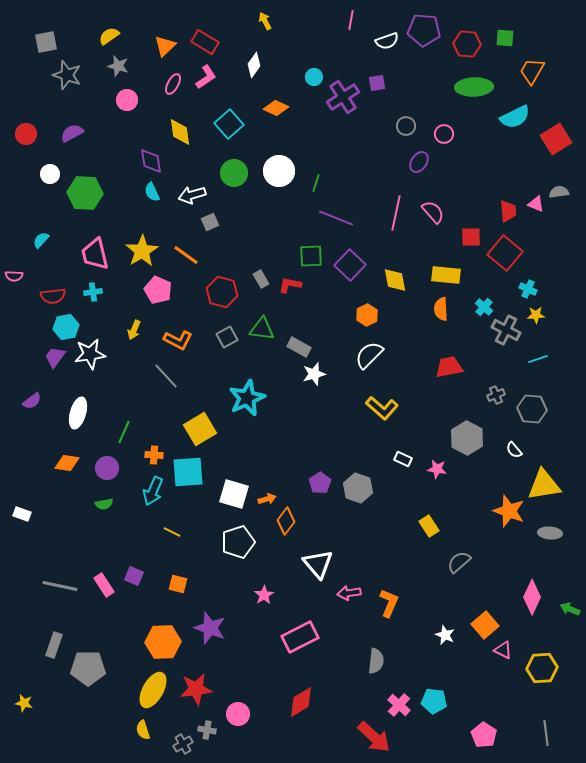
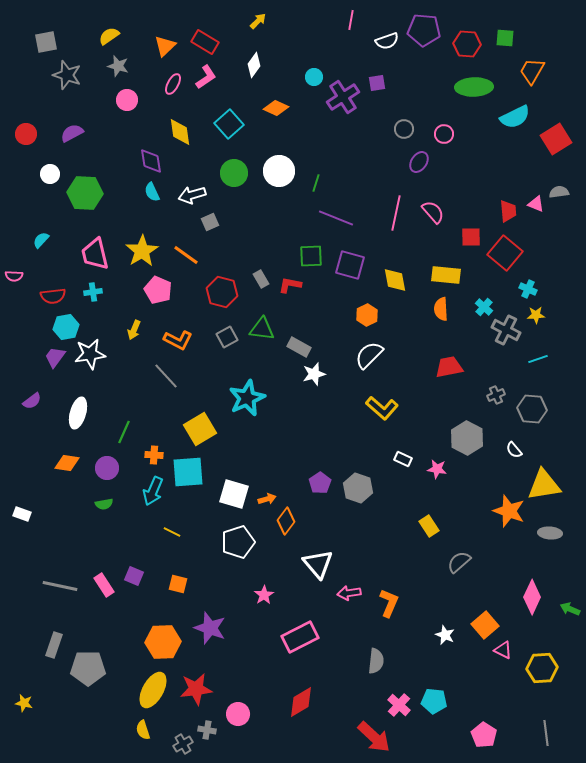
yellow arrow at (265, 21): moved 7 px left; rotated 72 degrees clockwise
gray circle at (406, 126): moved 2 px left, 3 px down
purple square at (350, 265): rotated 28 degrees counterclockwise
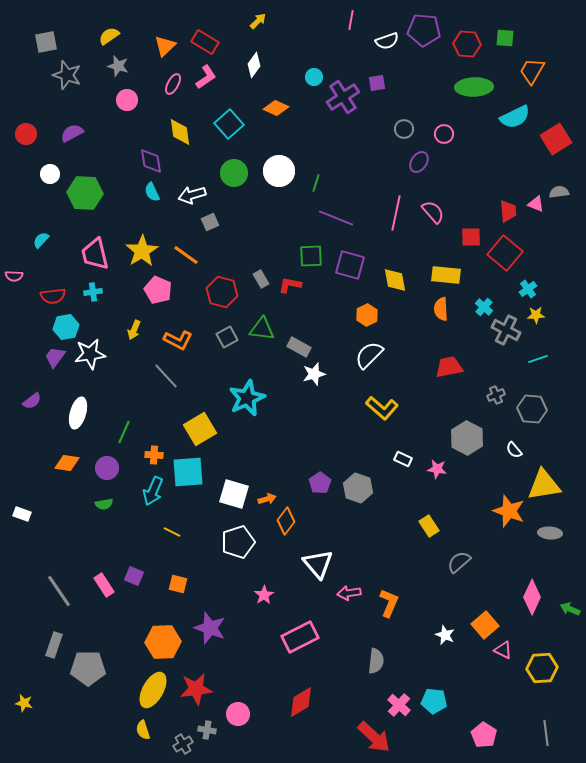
cyan cross at (528, 289): rotated 30 degrees clockwise
gray line at (60, 586): moved 1 px left, 5 px down; rotated 44 degrees clockwise
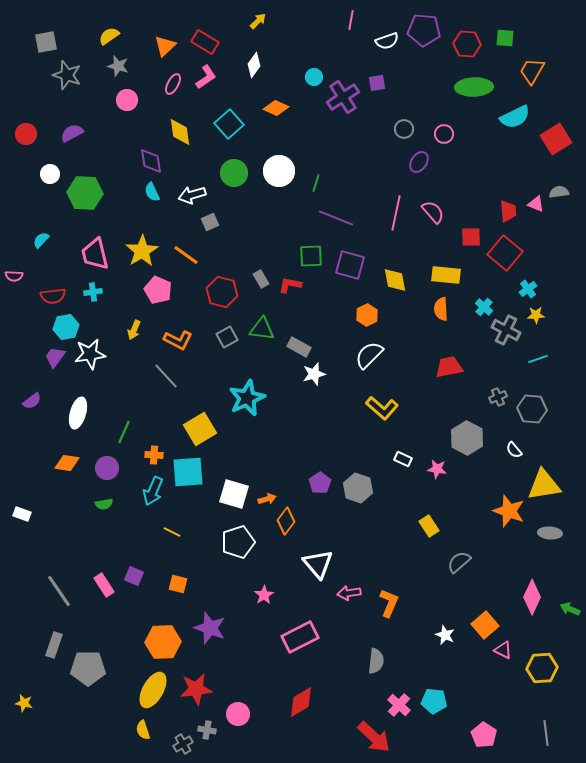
gray cross at (496, 395): moved 2 px right, 2 px down
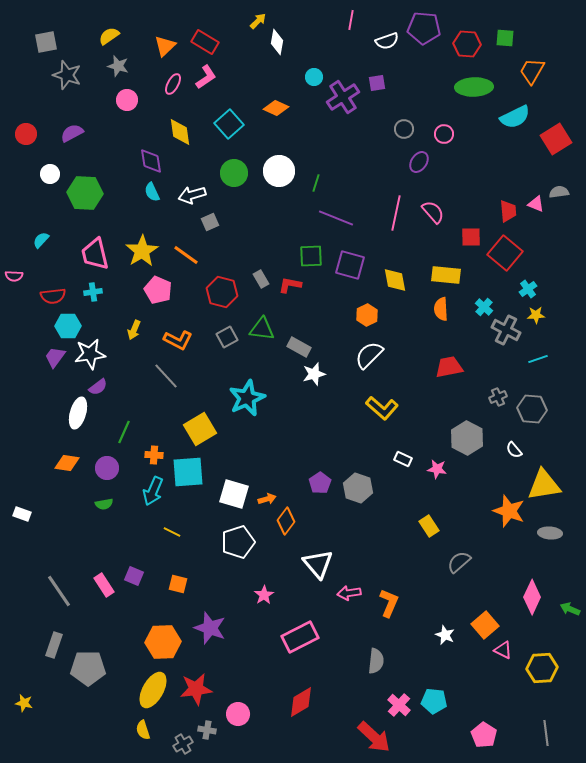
purple pentagon at (424, 30): moved 2 px up
white diamond at (254, 65): moved 23 px right, 23 px up; rotated 25 degrees counterclockwise
cyan hexagon at (66, 327): moved 2 px right, 1 px up; rotated 10 degrees clockwise
purple semicircle at (32, 401): moved 66 px right, 14 px up
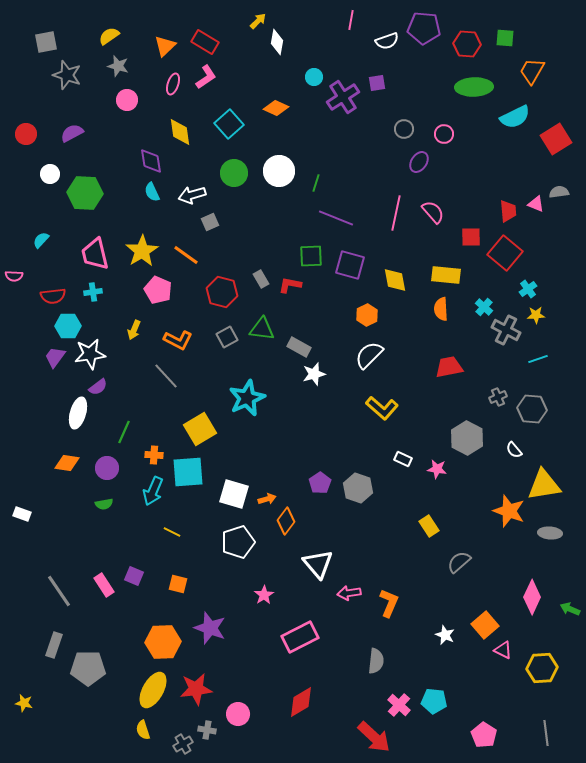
pink ellipse at (173, 84): rotated 10 degrees counterclockwise
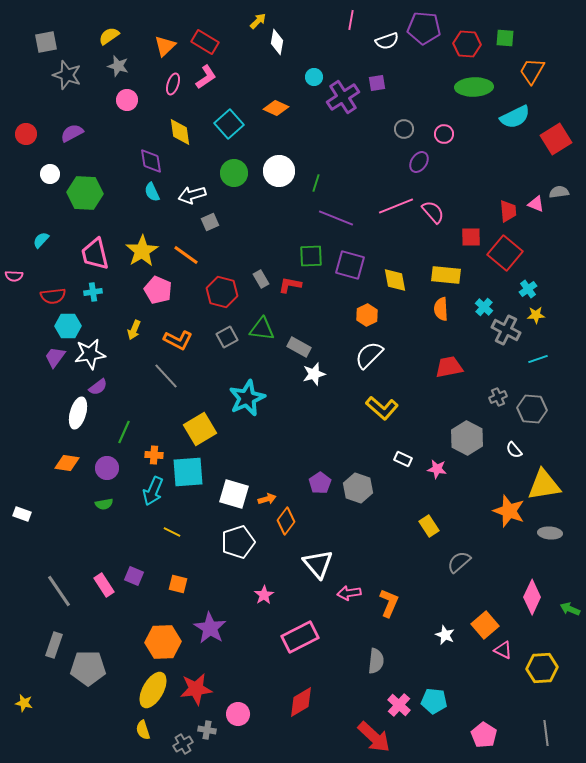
pink line at (396, 213): moved 7 px up; rotated 56 degrees clockwise
purple star at (210, 628): rotated 12 degrees clockwise
